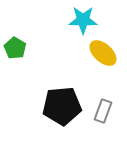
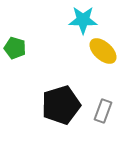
green pentagon: rotated 15 degrees counterclockwise
yellow ellipse: moved 2 px up
black pentagon: moved 1 px left, 1 px up; rotated 12 degrees counterclockwise
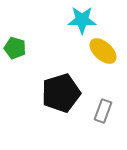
cyan star: moved 1 px left
black pentagon: moved 12 px up
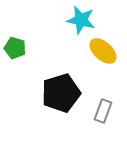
cyan star: moved 1 px left; rotated 12 degrees clockwise
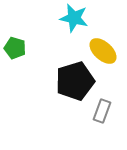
cyan star: moved 7 px left, 2 px up
black pentagon: moved 14 px right, 12 px up
gray rectangle: moved 1 px left
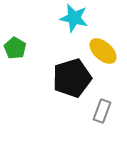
green pentagon: rotated 15 degrees clockwise
black pentagon: moved 3 px left, 3 px up
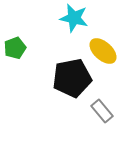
green pentagon: rotated 20 degrees clockwise
black pentagon: rotated 6 degrees clockwise
gray rectangle: rotated 60 degrees counterclockwise
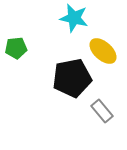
green pentagon: moved 1 px right; rotated 15 degrees clockwise
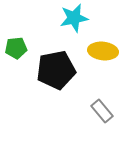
cyan star: rotated 24 degrees counterclockwise
yellow ellipse: rotated 36 degrees counterclockwise
black pentagon: moved 16 px left, 8 px up
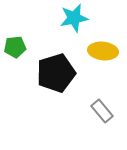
green pentagon: moved 1 px left, 1 px up
black pentagon: moved 3 px down; rotated 6 degrees counterclockwise
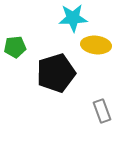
cyan star: moved 1 px left; rotated 8 degrees clockwise
yellow ellipse: moved 7 px left, 6 px up
gray rectangle: rotated 20 degrees clockwise
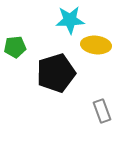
cyan star: moved 3 px left, 2 px down
